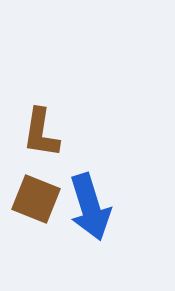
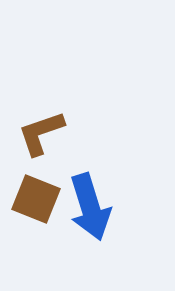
brown L-shape: rotated 62 degrees clockwise
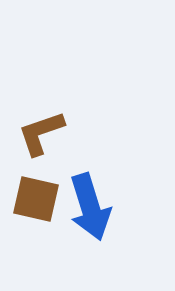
brown square: rotated 9 degrees counterclockwise
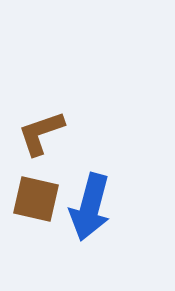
blue arrow: rotated 32 degrees clockwise
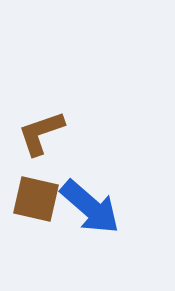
blue arrow: rotated 64 degrees counterclockwise
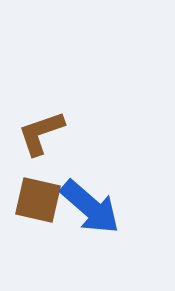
brown square: moved 2 px right, 1 px down
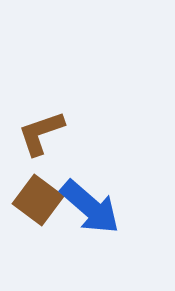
brown square: rotated 24 degrees clockwise
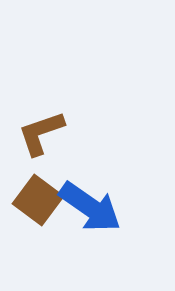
blue arrow: rotated 6 degrees counterclockwise
